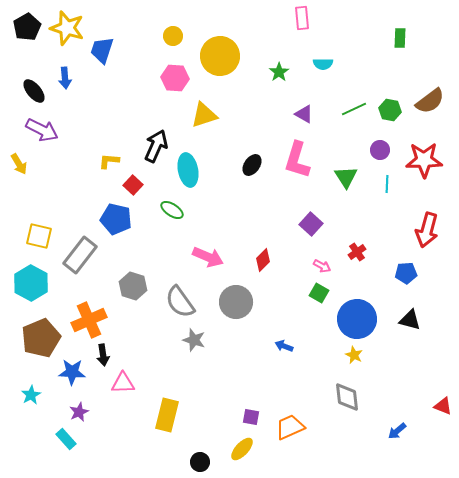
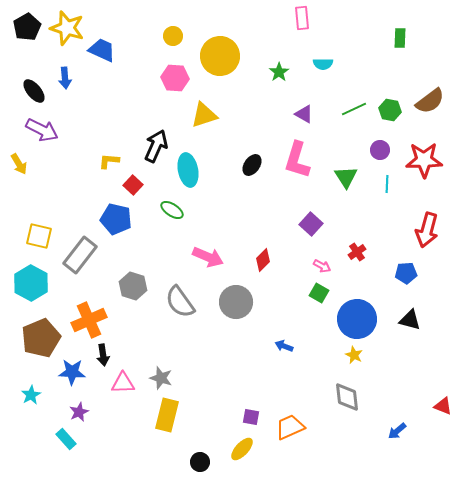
blue trapezoid at (102, 50): rotated 96 degrees clockwise
gray star at (194, 340): moved 33 px left, 38 px down
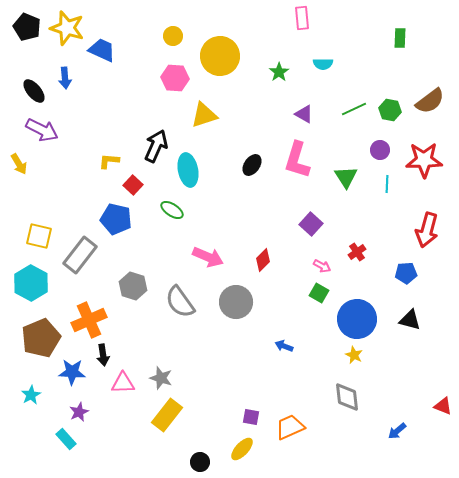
black pentagon at (27, 27): rotated 20 degrees counterclockwise
yellow rectangle at (167, 415): rotated 24 degrees clockwise
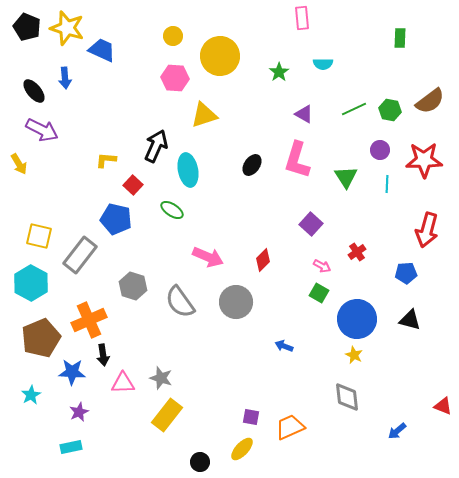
yellow L-shape at (109, 161): moved 3 px left, 1 px up
cyan rectangle at (66, 439): moved 5 px right, 8 px down; rotated 60 degrees counterclockwise
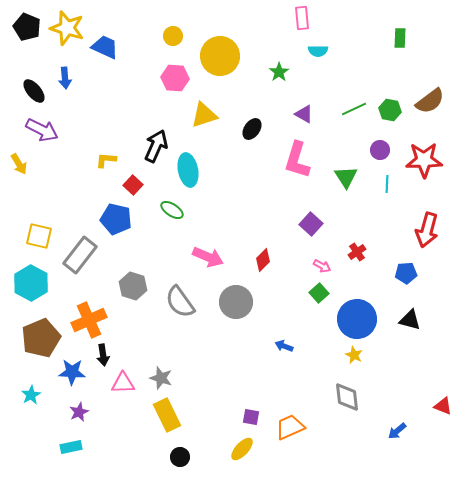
blue trapezoid at (102, 50): moved 3 px right, 3 px up
cyan semicircle at (323, 64): moved 5 px left, 13 px up
black ellipse at (252, 165): moved 36 px up
green square at (319, 293): rotated 18 degrees clockwise
yellow rectangle at (167, 415): rotated 64 degrees counterclockwise
black circle at (200, 462): moved 20 px left, 5 px up
